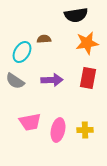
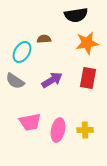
purple arrow: rotated 30 degrees counterclockwise
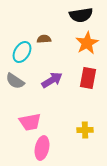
black semicircle: moved 5 px right
orange star: rotated 20 degrees counterclockwise
pink ellipse: moved 16 px left, 18 px down
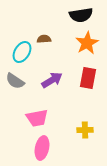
pink trapezoid: moved 7 px right, 4 px up
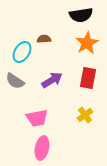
yellow cross: moved 15 px up; rotated 35 degrees counterclockwise
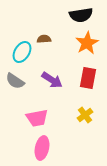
purple arrow: rotated 65 degrees clockwise
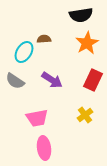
cyan ellipse: moved 2 px right
red rectangle: moved 5 px right, 2 px down; rotated 15 degrees clockwise
pink ellipse: moved 2 px right; rotated 20 degrees counterclockwise
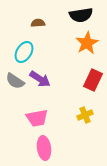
brown semicircle: moved 6 px left, 16 px up
purple arrow: moved 12 px left, 1 px up
yellow cross: rotated 14 degrees clockwise
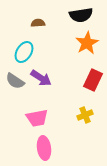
purple arrow: moved 1 px right, 1 px up
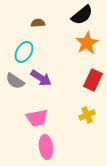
black semicircle: moved 1 px right; rotated 30 degrees counterclockwise
yellow cross: moved 2 px right
pink ellipse: moved 2 px right, 1 px up
